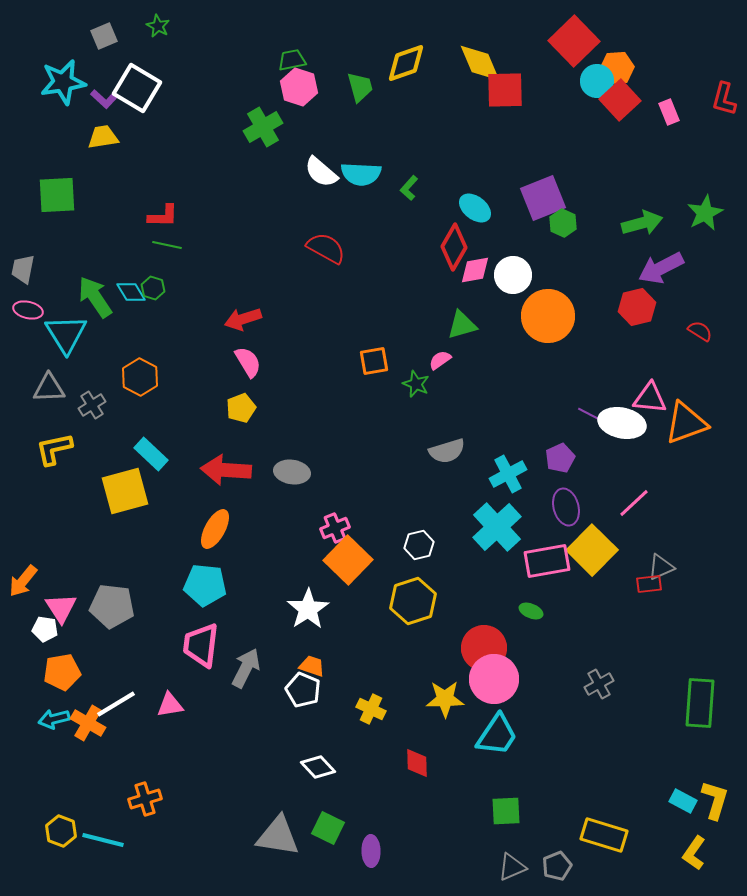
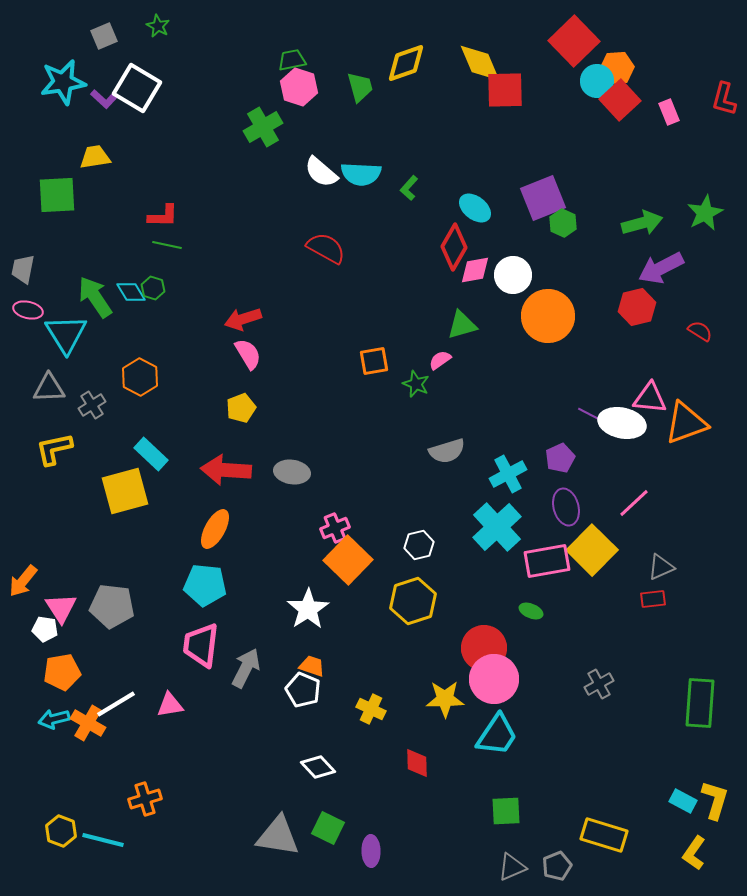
yellow trapezoid at (103, 137): moved 8 px left, 20 px down
pink semicircle at (248, 362): moved 8 px up
red rectangle at (649, 584): moved 4 px right, 15 px down
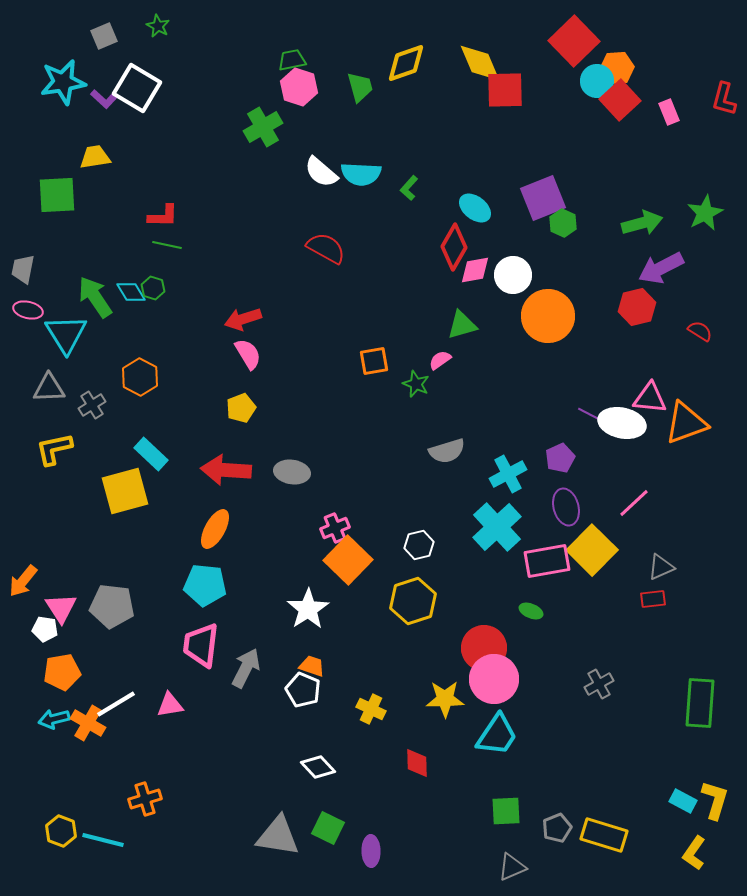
gray pentagon at (557, 866): moved 38 px up
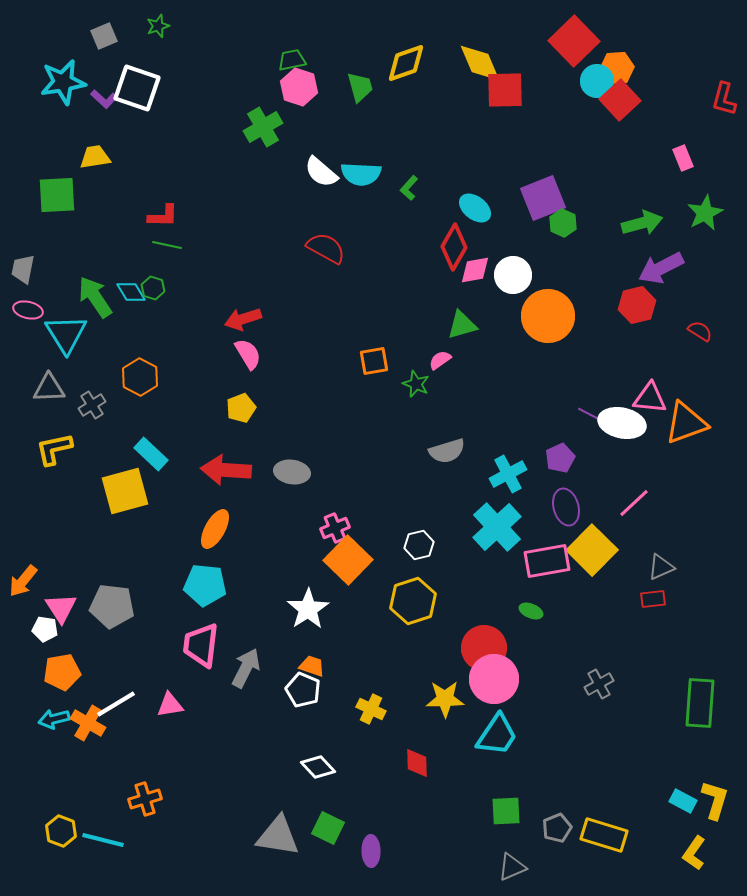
green star at (158, 26): rotated 25 degrees clockwise
white square at (137, 88): rotated 12 degrees counterclockwise
pink rectangle at (669, 112): moved 14 px right, 46 px down
red hexagon at (637, 307): moved 2 px up
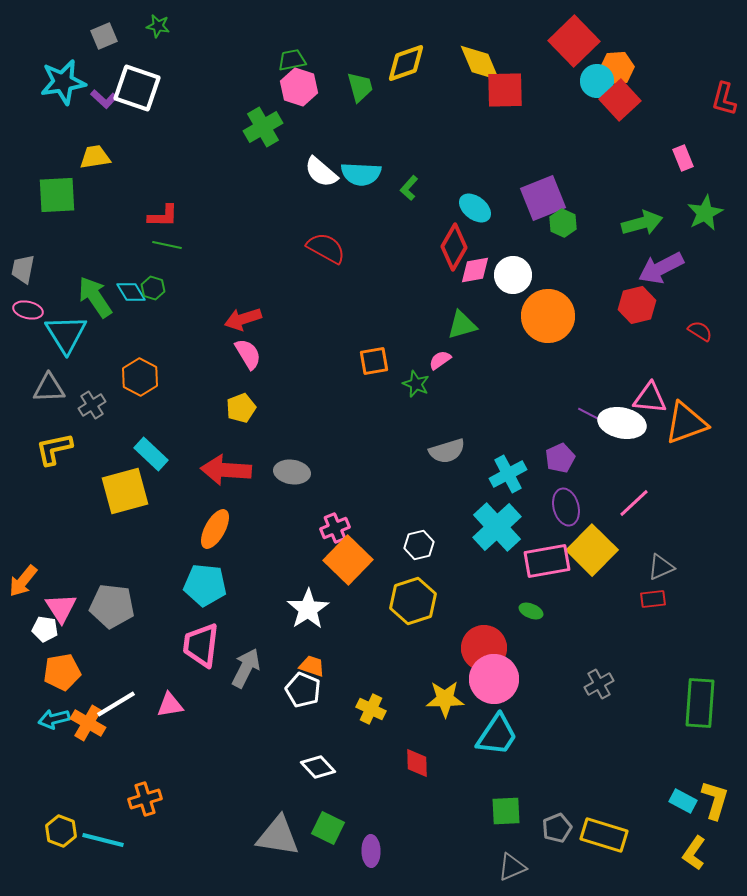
green star at (158, 26): rotated 30 degrees clockwise
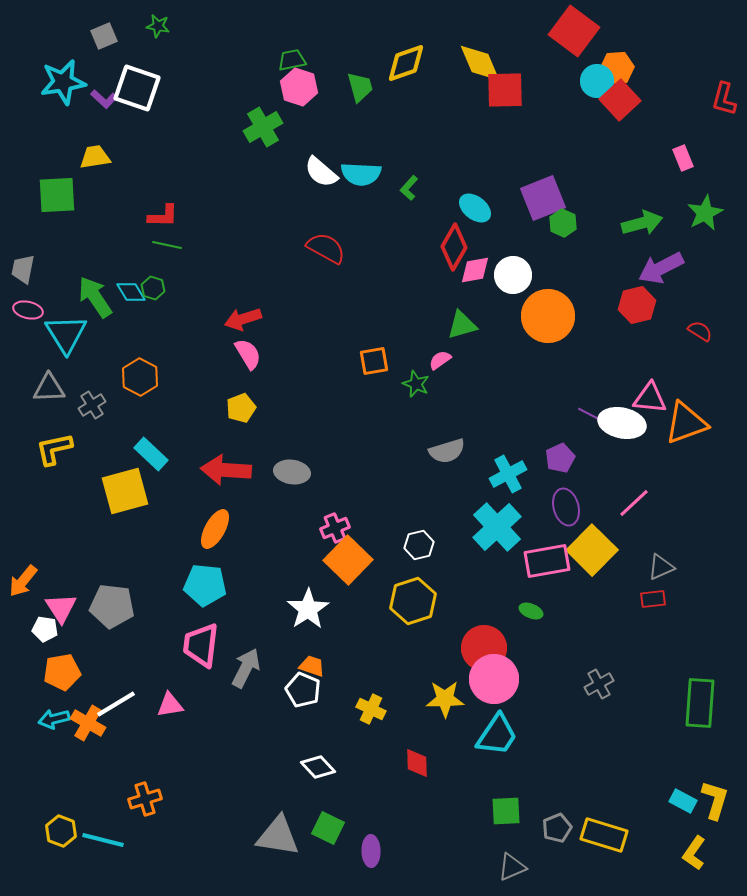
red square at (574, 41): moved 10 px up; rotated 9 degrees counterclockwise
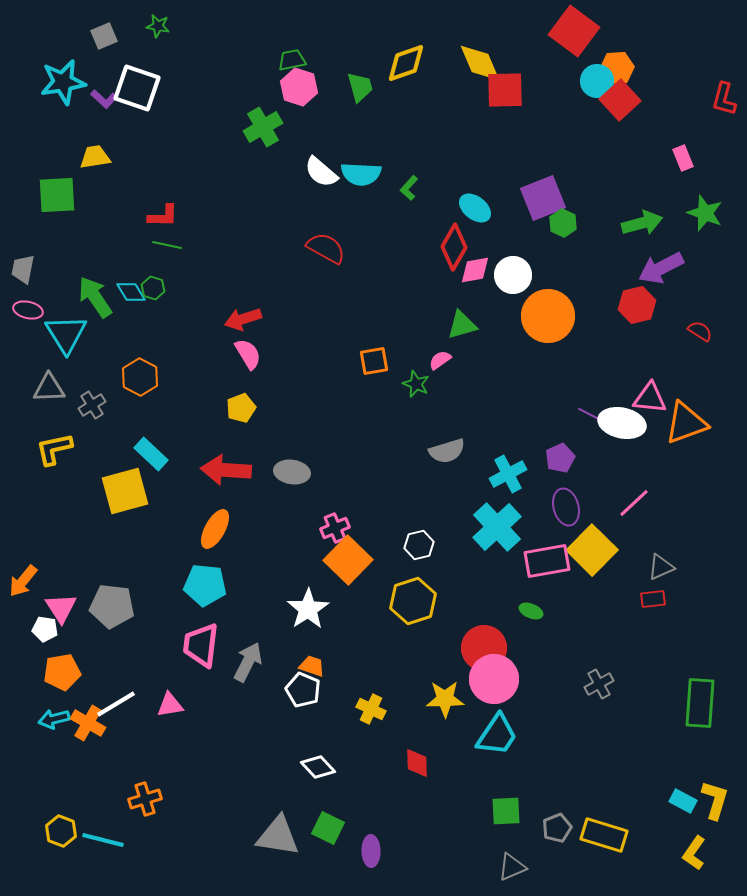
green star at (705, 213): rotated 24 degrees counterclockwise
gray arrow at (246, 668): moved 2 px right, 6 px up
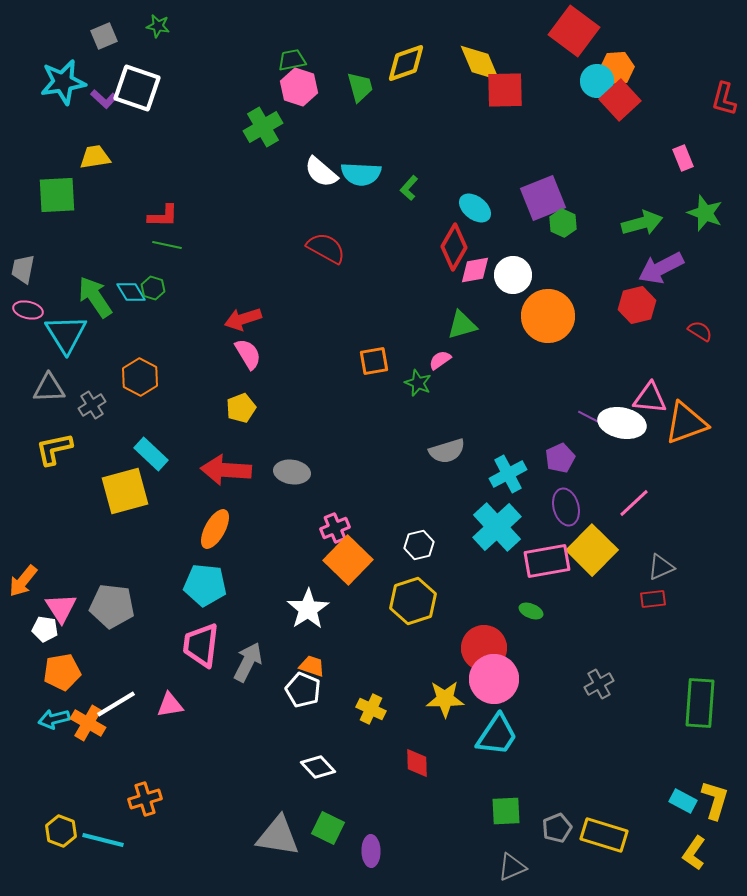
green star at (416, 384): moved 2 px right, 1 px up
purple line at (589, 414): moved 3 px down
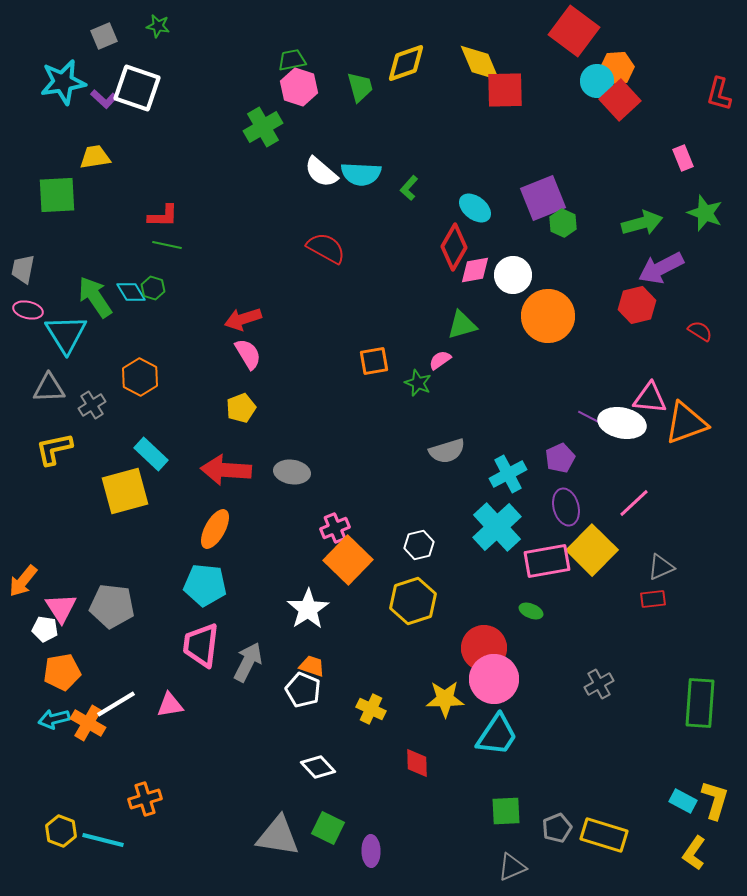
red L-shape at (724, 99): moved 5 px left, 5 px up
